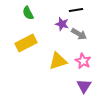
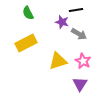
purple star: moved 2 px up
purple triangle: moved 4 px left, 2 px up
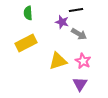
green semicircle: rotated 24 degrees clockwise
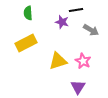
gray arrow: moved 12 px right, 4 px up
purple triangle: moved 2 px left, 3 px down
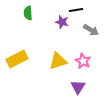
yellow rectangle: moved 9 px left, 16 px down
